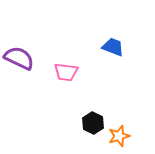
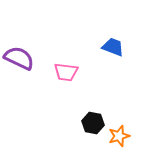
black hexagon: rotated 15 degrees counterclockwise
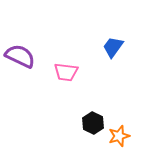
blue trapezoid: rotated 75 degrees counterclockwise
purple semicircle: moved 1 px right, 2 px up
black hexagon: rotated 15 degrees clockwise
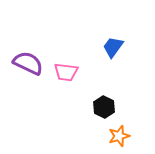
purple semicircle: moved 8 px right, 7 px down
black hexagon: moved 11 px right, 16 px up
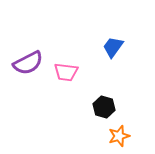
purple semicircle: rotated 128 degrees clockwise
black hexagon: rotated 10 degrees counterclockwise
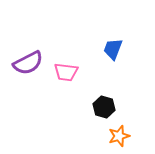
blue trapezoid: moved 2 px down; rotated 15 degrees counterclockwise
